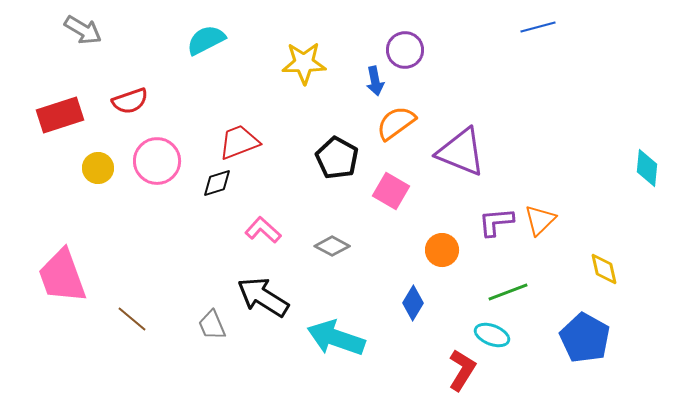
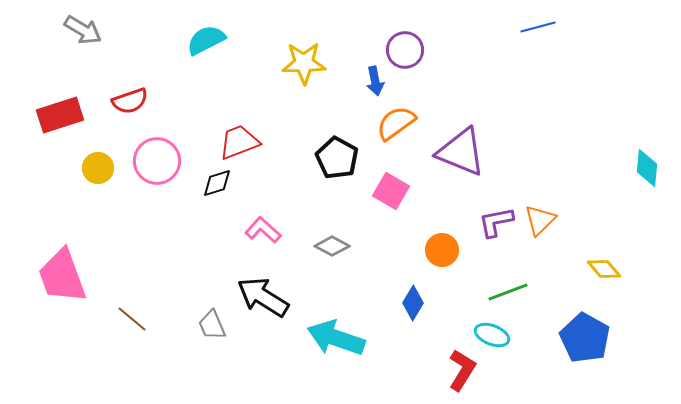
purple L-shape: rotated 6 degrees counterclockwise
yellow diamond: rotated 28 degrees counterclockwise
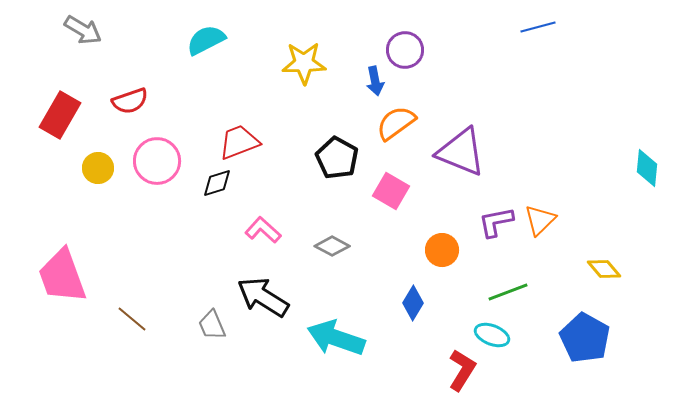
red rectangle: rotated 42 degrees counterclockwise
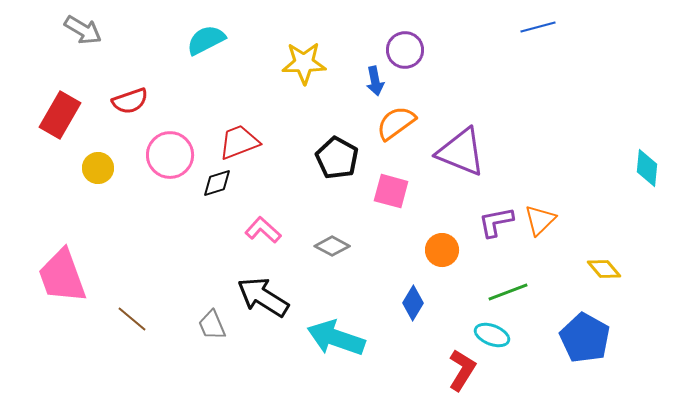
pink circle: moved 13 px right, 6 px up
pink square: rotated 15 degrees counterclockwise
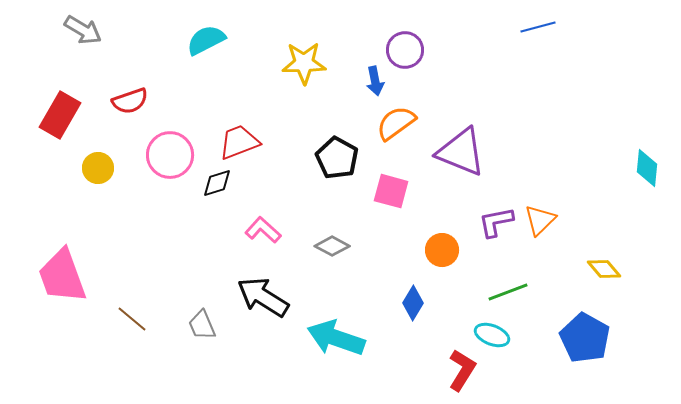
gray trapezoid: moved 10 px left
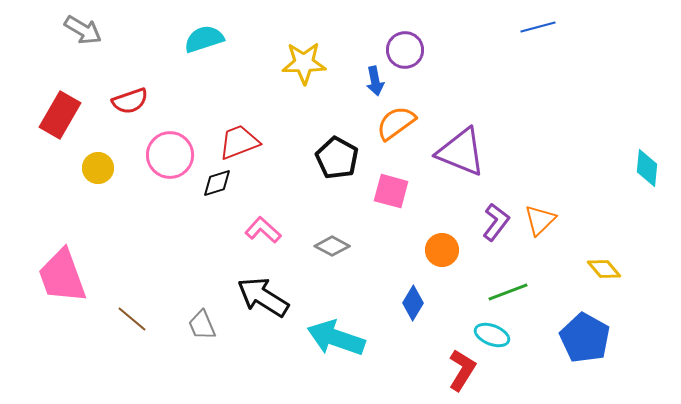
cyan semicircle: moved 2 px left, 1 px up; rotated 9 degrees clockwise
purple L-shape: rotated 138 degrees clockwise
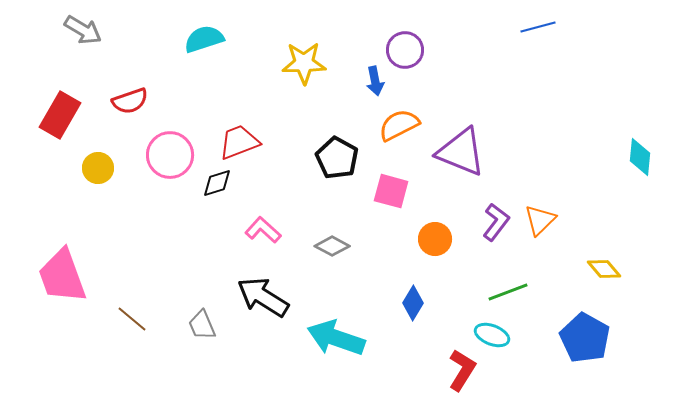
orange semicircle: moved 3 px right, 2 px down; rotated 9 degrees clockwise
cyan diamond: moved 7 px left, 11 px up
orange circle: moved 7 px left, 11 px up
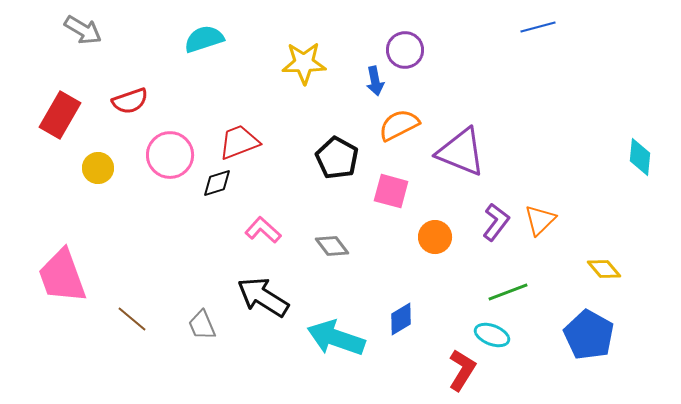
orange circle: moved 2 px up
gray diamond: rotated 24 degrees clockwise
blue diamond: moved 12 px left, 16 px down; rotated 28 degrees clockwise
blue pentagon: moved 4 px right, 3 px up
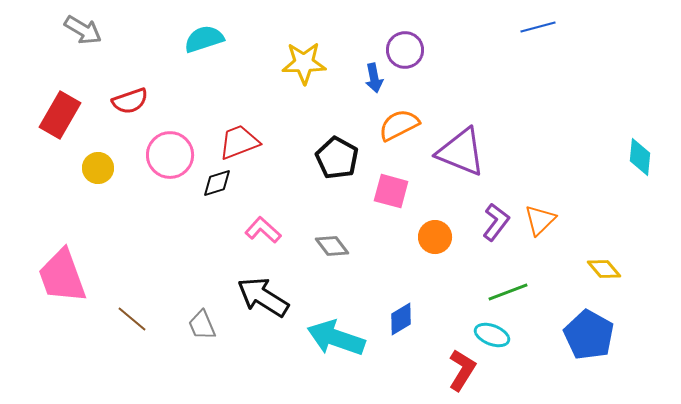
blue arrow: moved 1 px left, 3 px up
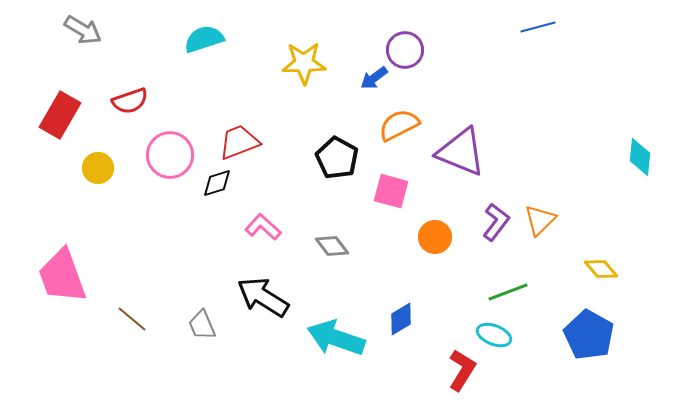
blue arrow: rotated 64 degrees clockwise
pink L-shape: moved 3 px up
yellow diamond: moved 3 px left
cyan ellipse: moved 2 px right
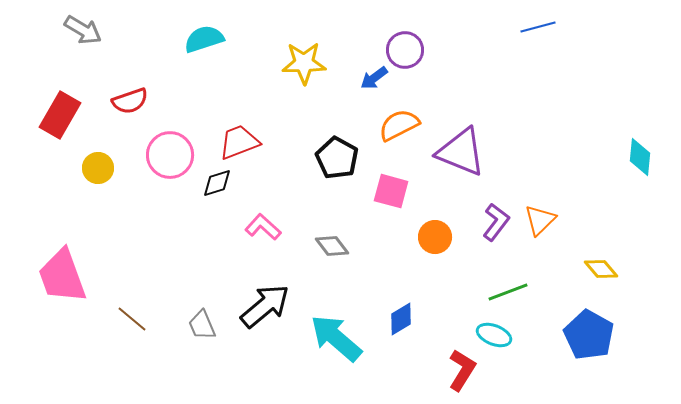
black arrow: moved 2 px right, 9 px down; rotated 108 degrees clockwise
cyan arrow: rotated 22 degrees clockwise
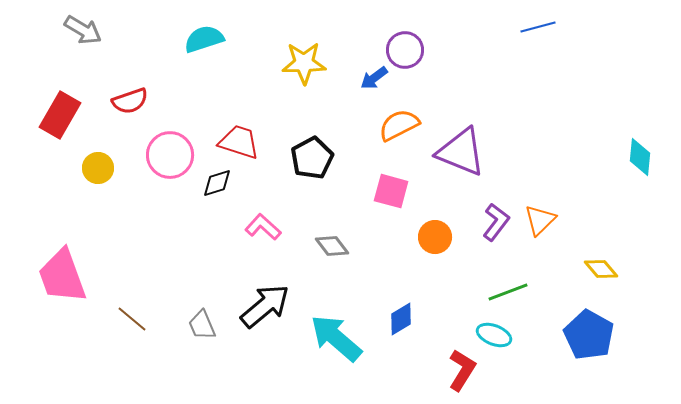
red trapezoid: rotated 39 degrees clockwise
black pentagon: moved 25 px left; rotated 15 degrees clockwise
